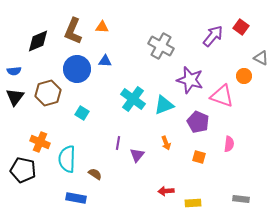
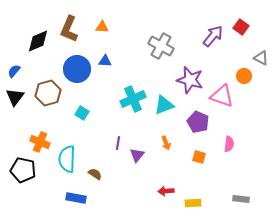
brown L-shape: moved 4 px left, 2 px up
blue semicircle: rotated 136 degrees clockwise
cyan cross: rotated 30 degrees clockwise
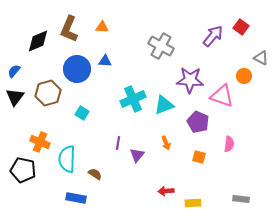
purple star: rotated 12 degrees counterclockwise
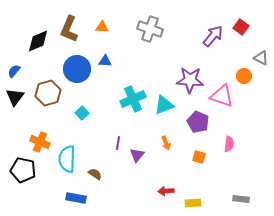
gray cross: moved 11 px left, 17 px up; rotated 10 degrees counterclockwise
cyan square: rotated 16 degrees clockwise
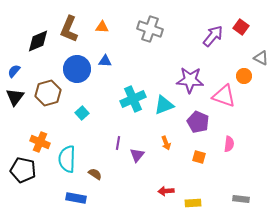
pink triangle: moved 2 px right
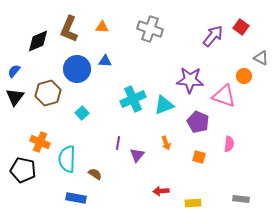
red arrow: moved 5 px left
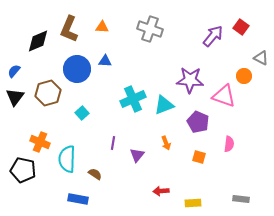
purple line: moved 5 px left
blue rectangle: moved 2 px right, 1 px down
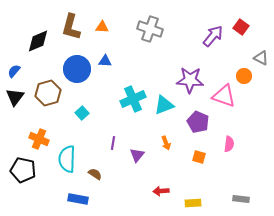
brown L-shape: moved 2 px right, 2 px up; rotated 8 degrees counterclockwise
orange cross: moved 1 px left, 3 px up
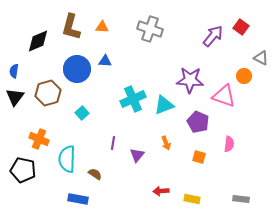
blue semicircle: rotated 32 degrees counterclockwise
yellow rectangle: moved 1 px left, 4 px up; rotated 14 degrees clockwise
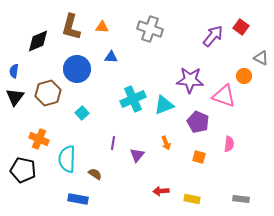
blue triangle: moved 6 px right, 4 px up
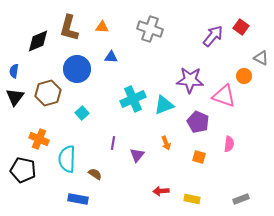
brown L-shape: moved 2 px left, 1 px down
gray rectangle: rotated 28 degrees counterclockwise
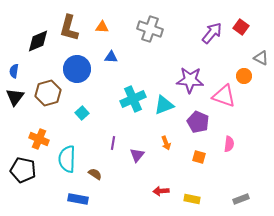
purple arrow: moved 1 px left, 3 px up
